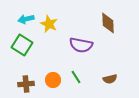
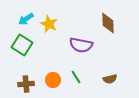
cyan arrow: rotated 21 degrees counterclockwise
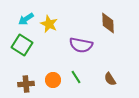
brown semicircle: rotated 72 degrees clockwise
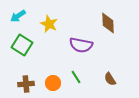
cyan arrow: moved 8 px left, 3 px up
orange circle: moved 3 px down
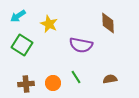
brown semicircle: rotated 112 degrees clockwise
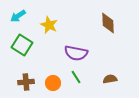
yellow star: moved 1 px down
purple semicircle: moved 5 px left, 8 px down
brown cross: moved 2 px up
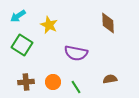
green line: moved 10 px down
orange circle: moved 1 px up
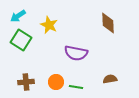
green square: moved 1 px left, 5 px up
orange circle: moved 3 px right
green line: rotated 48 degrees counterclockwise
